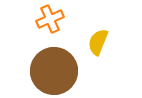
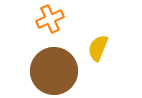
yellow semicircle: moved 6 px down
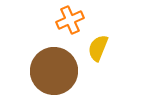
orange cross: moved 20 px right, 1 px down
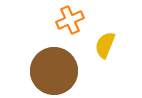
yellow semicircle: moved 7 px right, 3 px up
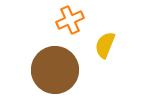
brown circle: moved 1 px right, 1 px up
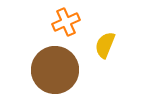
orange cross: moved 4 px left, 2 px down
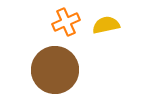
yellow semicircle: moved 1 px right, 20 px up; rotated 56 degrees clockwise
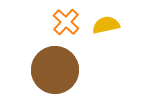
orange cross: rotated 24 degrees counterclockwise
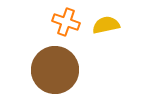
orange cross: rotated 24 degrees counterclockwise
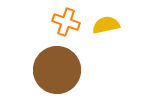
brown circle: moved 2 px right
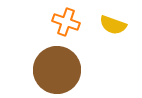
yellow semicircle: moved 7 px right; rotated 148 degrees counterclockwise
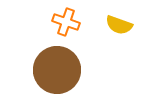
yellow semicircle: moved 6 px right
